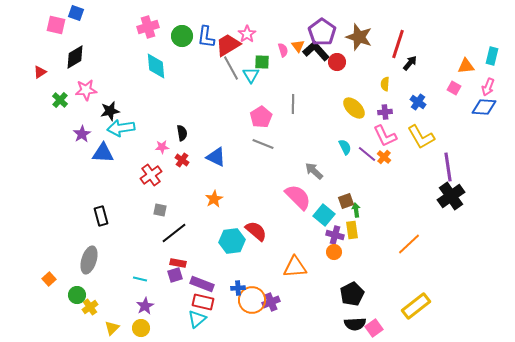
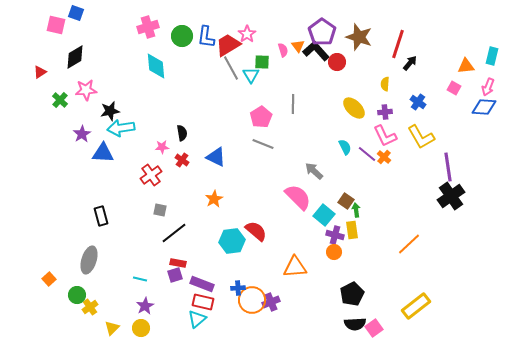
brown square at (346, 201): rotated 35 degrees counterclockwise
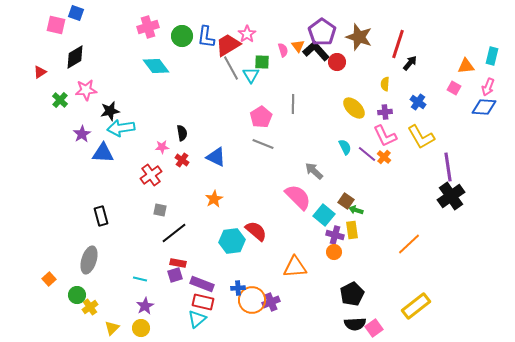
cyan diamond at (156, 66): rotated 32 degrees counterclockwise
green arrow at (356, 210): rotated 64 degrees counterclockwise
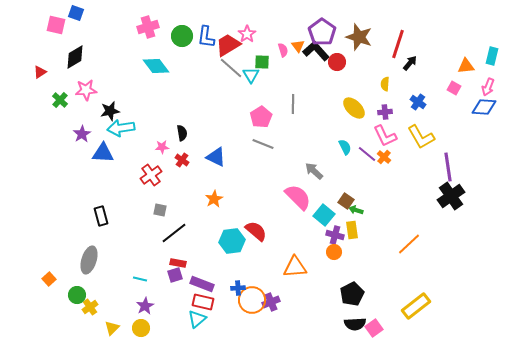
gray line at (231, 68): rotated 20 degrees counterclockwise
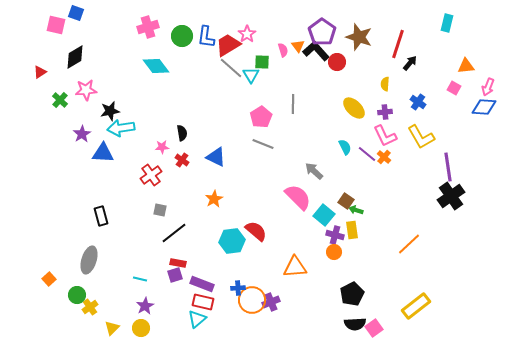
cyan rectangle at (492, 56): moved 45 px left, 33 px up
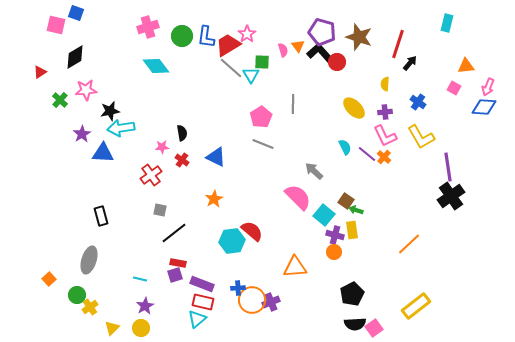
purple pentagon at (322, 32): rotated 20 degrees counterclockwise
black L-shape at (316, 51): moved 4 px right, 2 px down
red semicircle at (256, 231): moved 4 px left
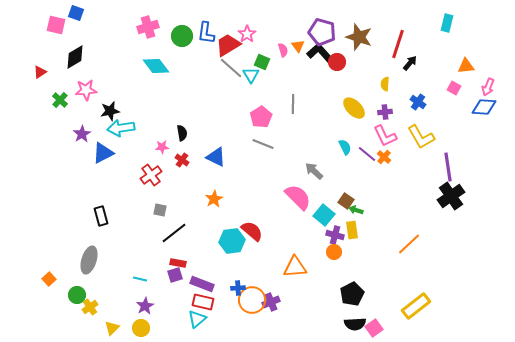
blue L-shape at (206, 37): moved 4 px up
green square at (262, 62): rotated 21 degrees clockwise
blue triangle at (103, 153): rotated 30 degrees counterclockwise
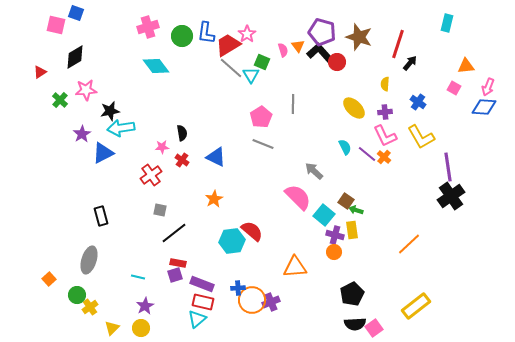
cyan line at (140, 279): moved 2 px left, 2 px up
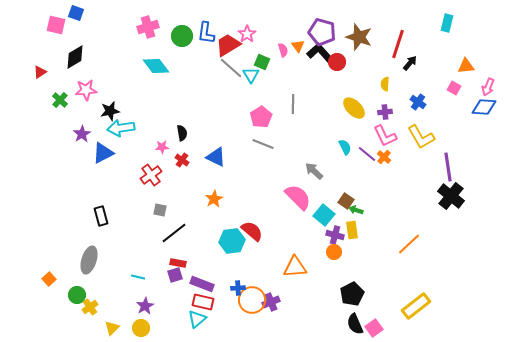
black cross at (451, 196): rotated 16 degrees counterclockwise
black semicircle at (355, 324): rotated 70 degrees clockwise
